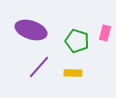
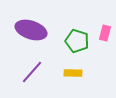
purple line: moved 7 px left, 5 px down
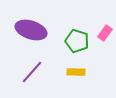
pink rectangle: rotated 21 degrees clockwise
yellow rectangle: moved 3 px right, 1 px up
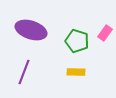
purple line: moved 8 px left; rotated 20 degrees counterclockwise
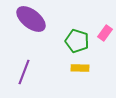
purple ellipse: moved 11 px up; rotated 20 degrees clockwise
yellow rectangle: moved 4 px right, 4 px up
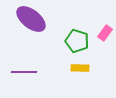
purple line: rotated 70 degrees clockwise
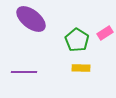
pink rectangle: rotated 21 degrees clockwise
green pentagon: moved 1 px up; rotated 15 degrees clockwise
yellow rectangle: moved 1 px right
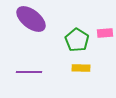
pink rectangle: rotated 28 degrees clockwise
purple line: moved 5 px right
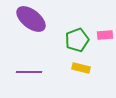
pink rectangle: moved 2 px down
green pentagon: rotated 20 degrees clockwise
yellow rectangle: rotated 12 degrees clockwise
